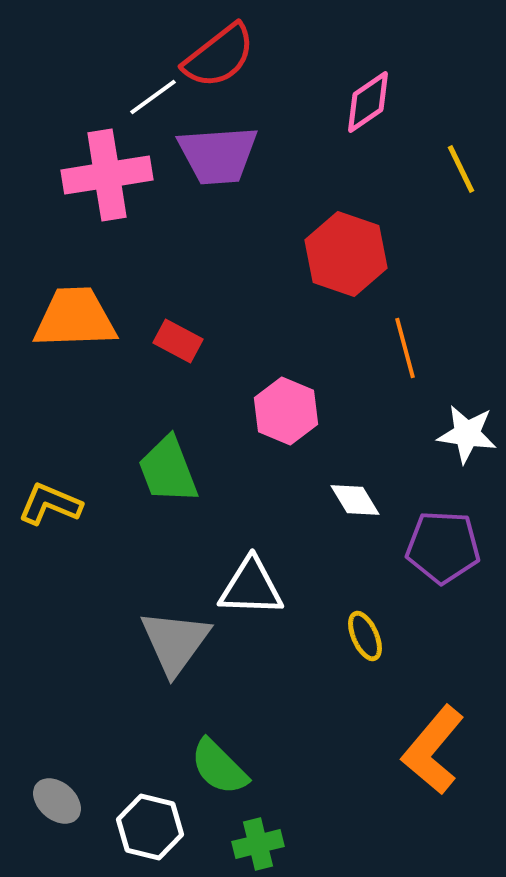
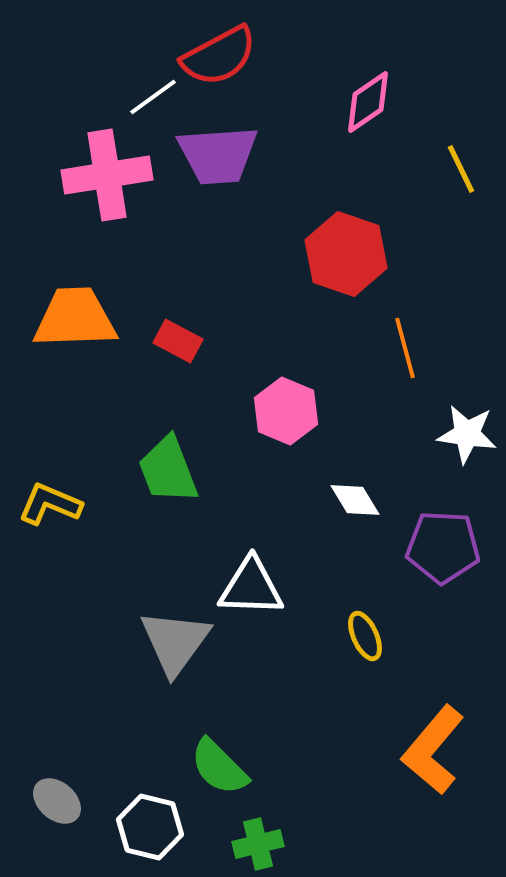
red semicircle: rotated 10 degrees clockwise
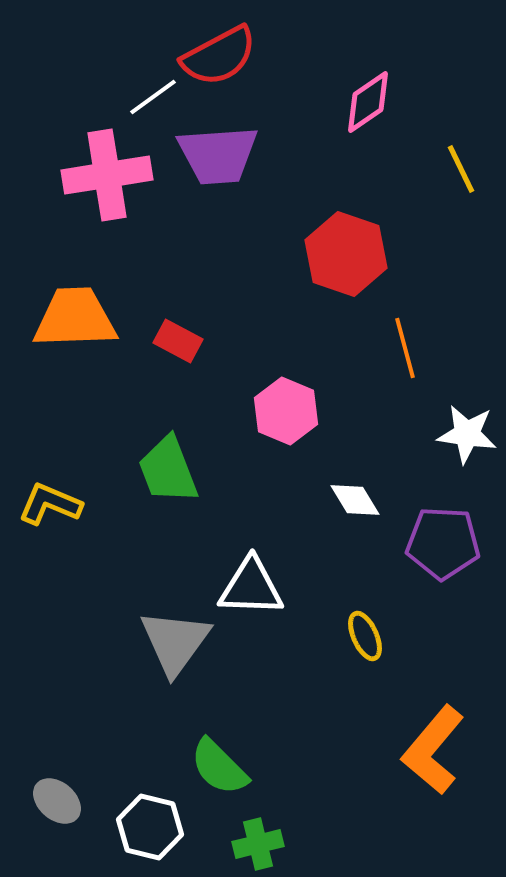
purple pentagon: moved 4 px up
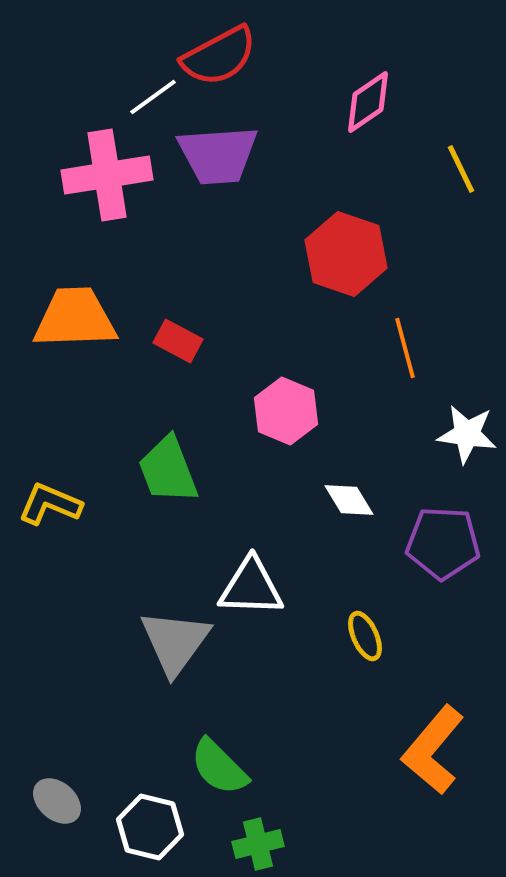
white diamond: moved 6 px left
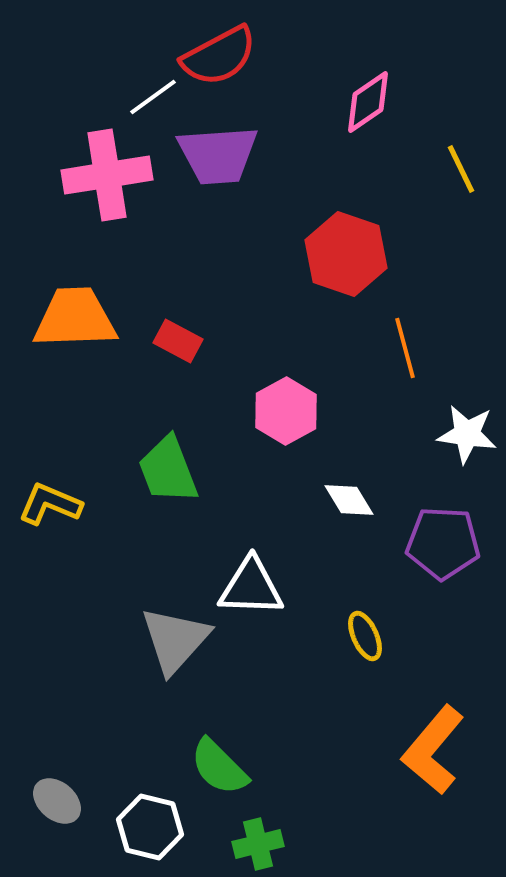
pink hexagon: rotated 8 degrees clockwise
gray triangle: moved 2 px up; rotated 6 degrees clockwise
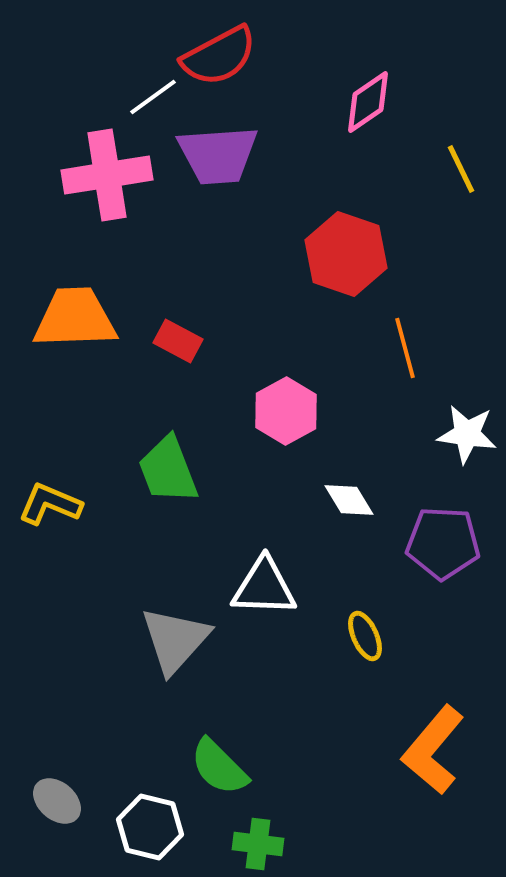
white triangle: moved 13 px right
green cross: rotated 21 degrees clockwise
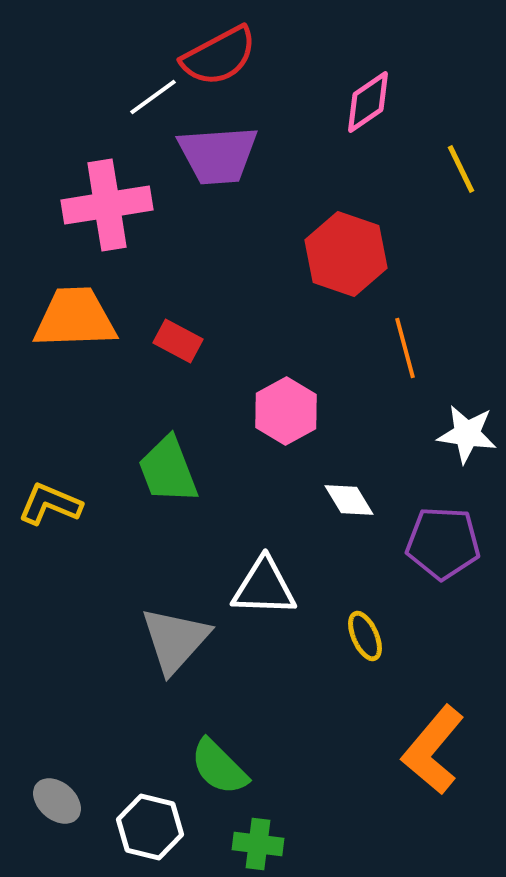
pink cross: moved 30 px down
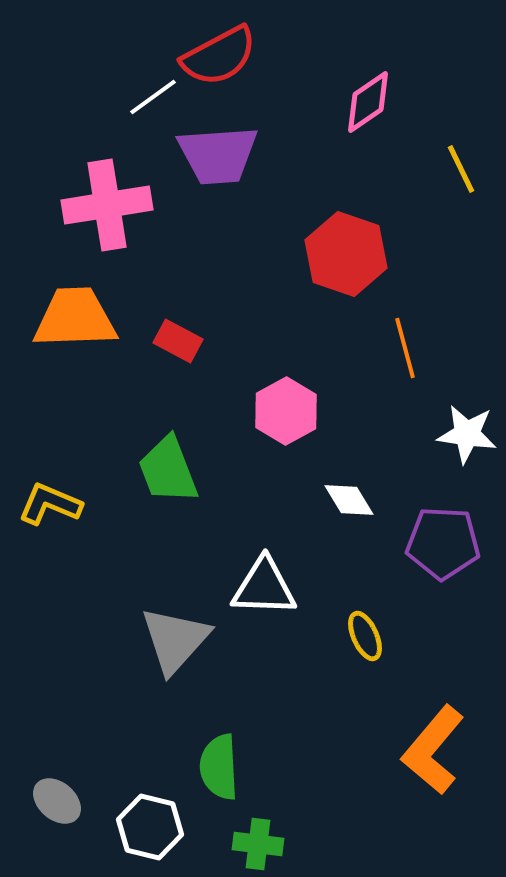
green semicircle: rotated 42 degrees clockwise
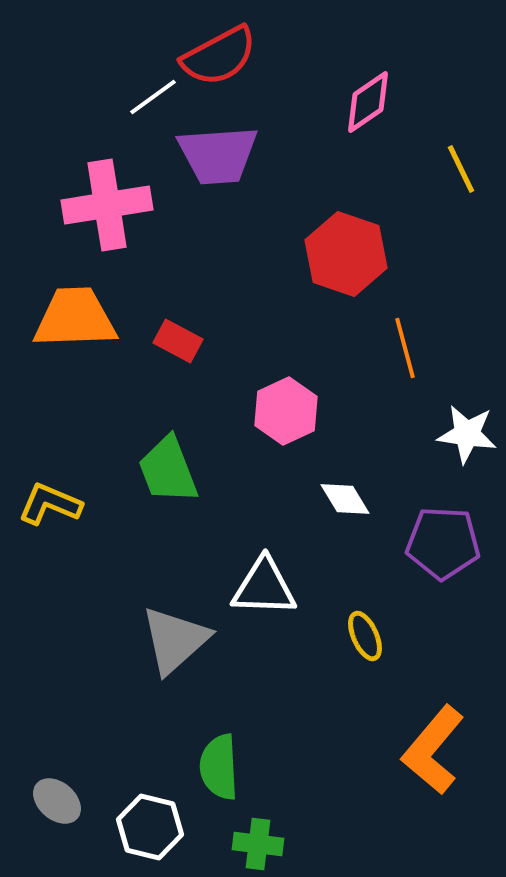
pink hexagon: rotated 4 degrees clockwise
white diamond: moved 4 px left, 1 px up
gray triangle: rotated 6 degrees clockwise
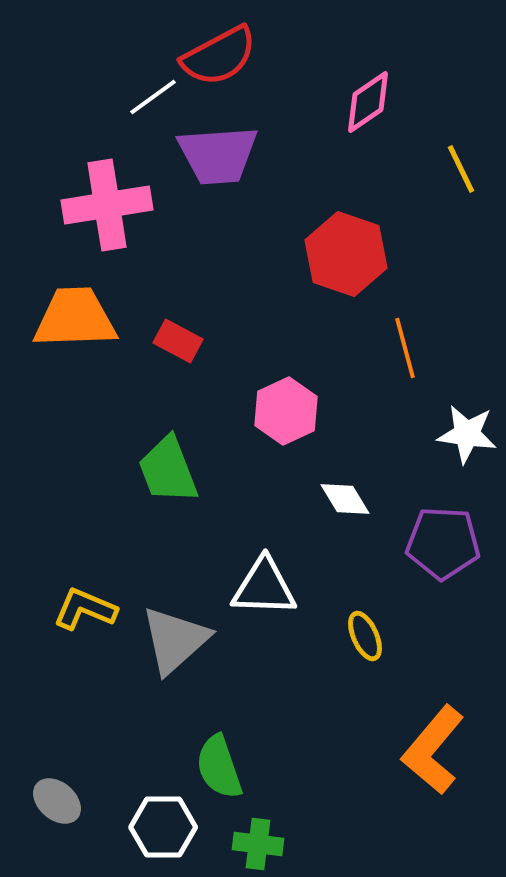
yellow L-shape: moved 35 px right, 105 px down
green semicircle: rotated 16 degrees counterclockwise
white hexagon: moved 13 px right; rotated 14 degrees counterclockwise
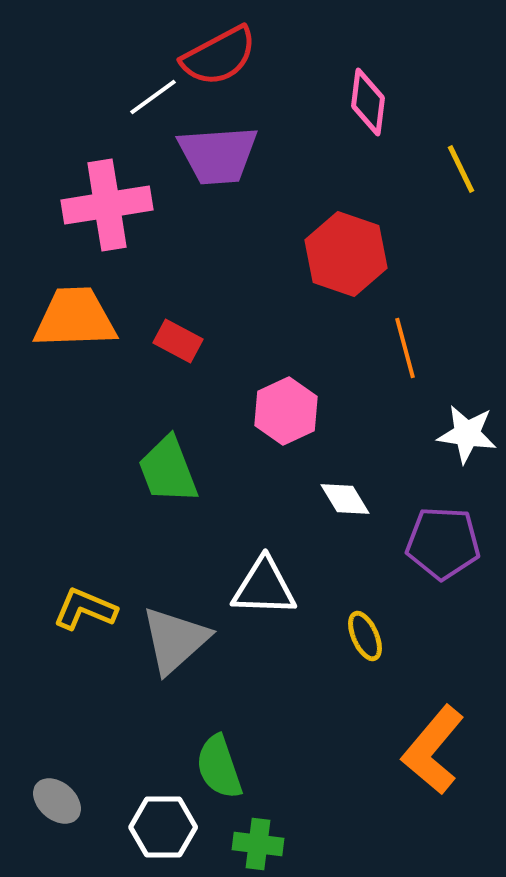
pink diamond: rotated 48 degrees counterclockwise
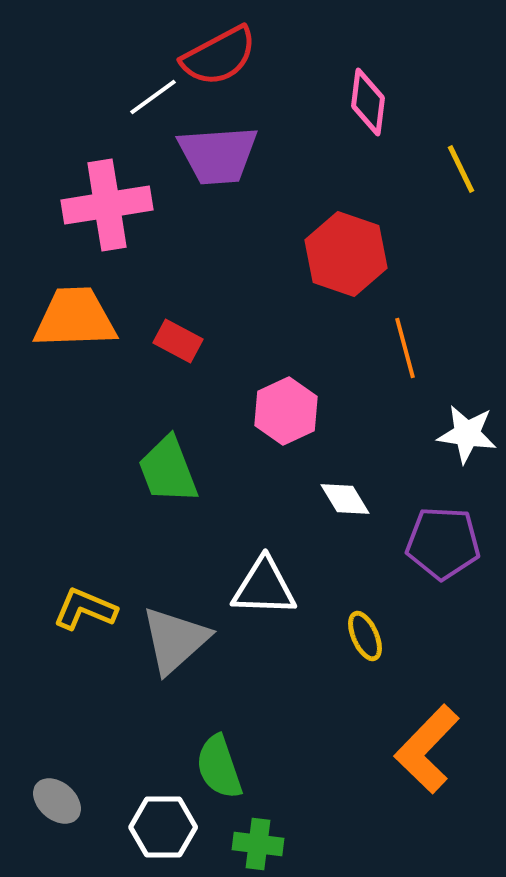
orange L-shape: moved 6 px left, 1 px up; rotated 4 degrees clockwise
